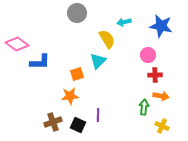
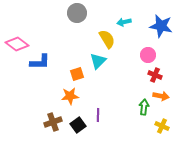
red cross: rotated 24 degrees clockwise
black square: rotated 28 degrees clockwise
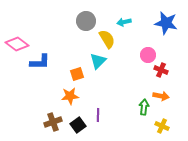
gray circle: moved 9 px right, 8 px down
blue star: moved 5 px right, 3 px up
red cross: moved 6 px right, 5 px up
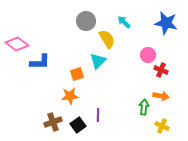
cyan arrow: rotated 56 degrees clockwise
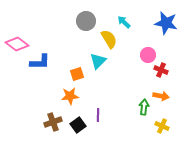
yellow semicircle: moved 2 px right
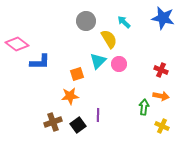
blue star: moved 3 px left, 5 px up
pink circle: moved 29 px left, 9 px down
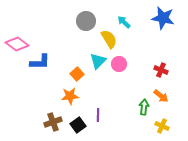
orange square: rotated 24 degrees counterclockwise
orange arrow: rotated 28 degrees clockwise
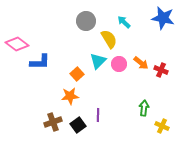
orange arrow: moved 20 px left, 33 px up
green arrow: moved 1 px down
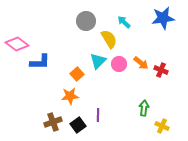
blue star: rotated 20 degrees counterclockwise
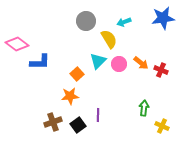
cyan arrow: rotated 64 degrees counterclockwise
